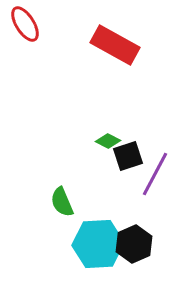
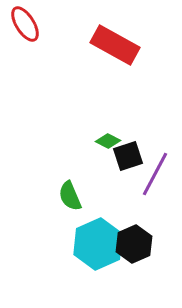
green semicircle: moved 8 px right, 6 px up
cyan hexagon: rotated 21 degrees counterclockwise
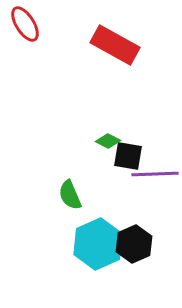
black square: rotated 28 degrees clockwise
purple line: rotated 60 degrees clockwise
green semicircle: moved 1 px up
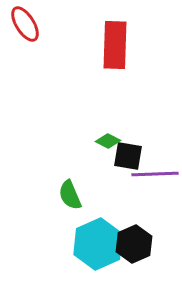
red rectangle: rotated 63 degrees clockwise
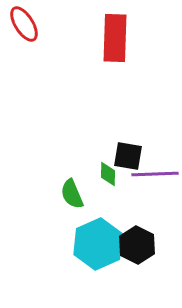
red ellipse: moved 1 px left
red rectangle: moved 7 px up
green diamond: moved 33 px down; rotated 65 degrees clockwise
green semicircle: moved 2 px right, 1 px up
black hexagon: moved 3 px right, 1 px down; rotated 9 degrees counterclockwise
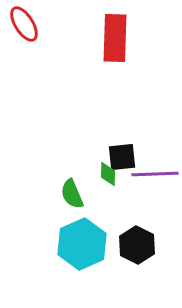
black square: moved 6 px left, 1 px down; rotated 16 degrees counterclockwise
cyan hexagon: moved 16 px left
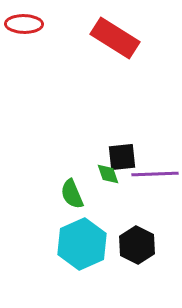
red ellipse: rotated 57 degrees counterclockwise
red rectangle: rotated 60 degrees counterclockwise
green diamond: rotated 20 degrees counterclockwise
